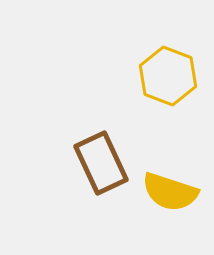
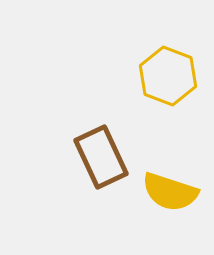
brown rectangle: moved 6 px up
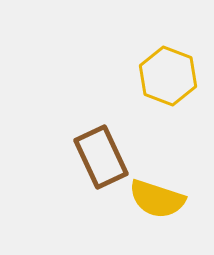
yellow semicircle: moved 13 px left, 7 px down
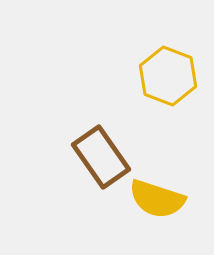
brown rectangle: rotated 10 degrees counterclockwise
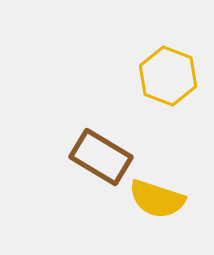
brown rectangle: rotated 24 degrees counterclockwise
